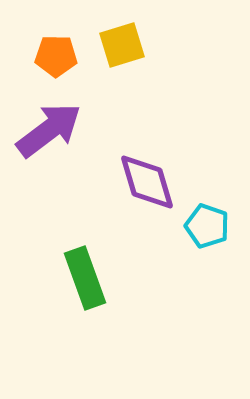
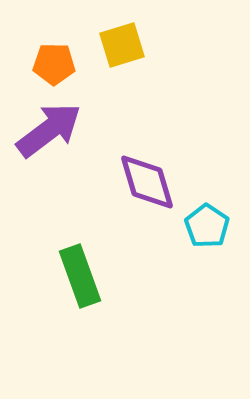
orange pentagon: moved 2 px left, 8 px down
cyan pentagon: rotated 15 degrees clockwise
green rectangle: moved 5 px left, 2 px up
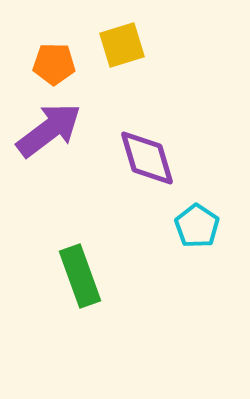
purple diamond: moved 24 px up
cyan pentagon: moved 10 px left
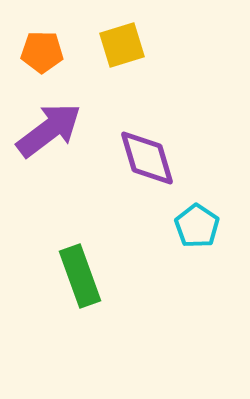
orange pentagon: moved 12 px left, 12 px up
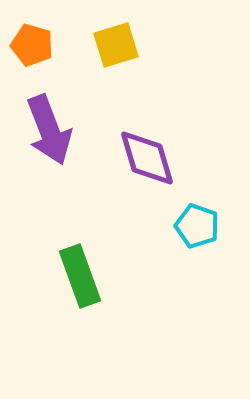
yellow square: moved 6 px left
orange pentagon: moved 10 px left, 7 px up; rotated 15 degrees clockwise
purple arrow: rotated 106 degrees clockwise
cyan pentagon: rotated 15 degrees counterclockwise
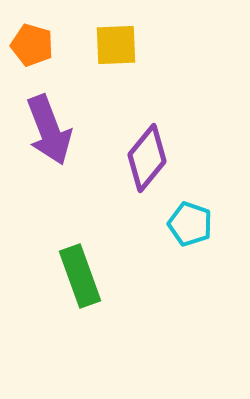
yellow square: rotated 15 degrees clockwise
purple diamond: rotated 56 degrees clockwise
cyan pentagon: moved 7 px left, 2 px up
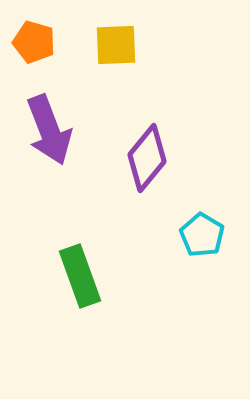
orange pentagon: moved 2 px right, 3 px up
cyan pentagon: moved 12 px right, 11 px down; rotated 12 degrees clockwise
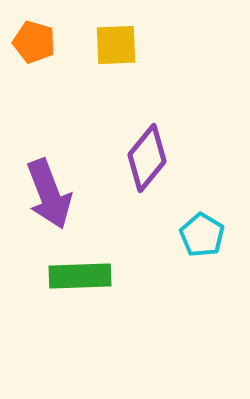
purple arrow: moved 64 px down
green rectangle: rotated 72 degrees counterclockwise
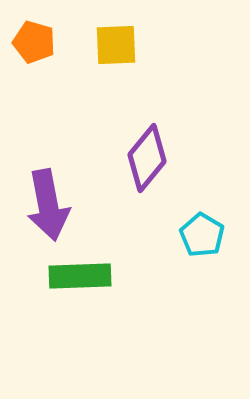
purple arrow: moved 1 px left, 11 px down; rotated 10 degrees clockwise
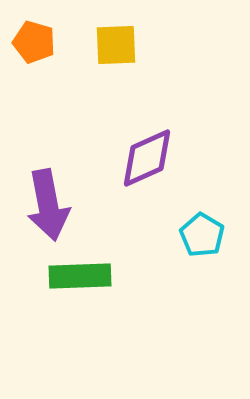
purple diamond: rotated 26 degrees clockwise
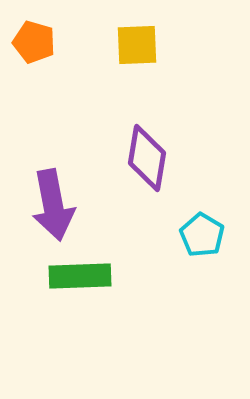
yellow square: moved 21 px right
purple diamond: rotated 56 degrees counterclockwise
purple arrow: moved 5 px right
